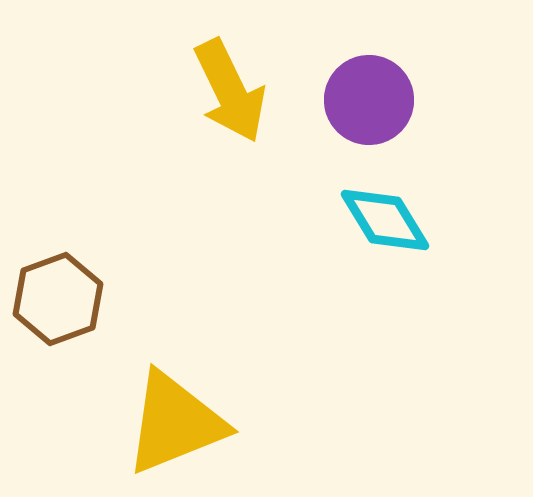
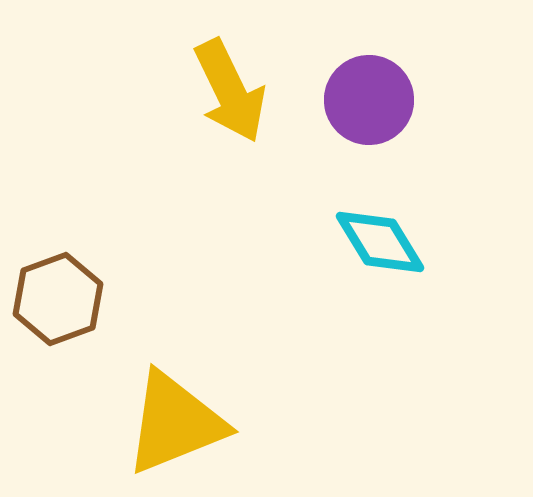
cyan diamond: moved 5 px left, 22 px down
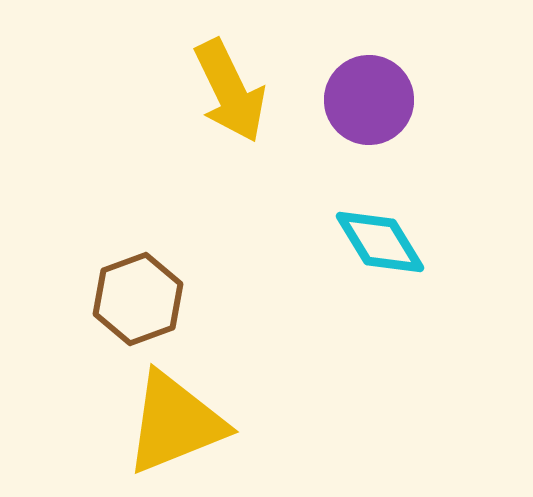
brown hexagon: moved 80 px right
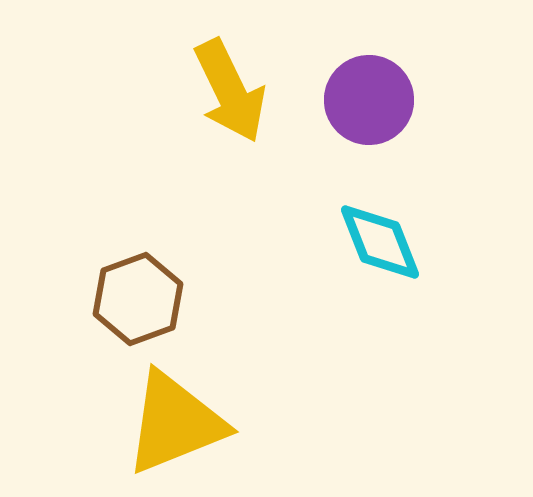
cyan diamond: rotated 10 degrees clockwise
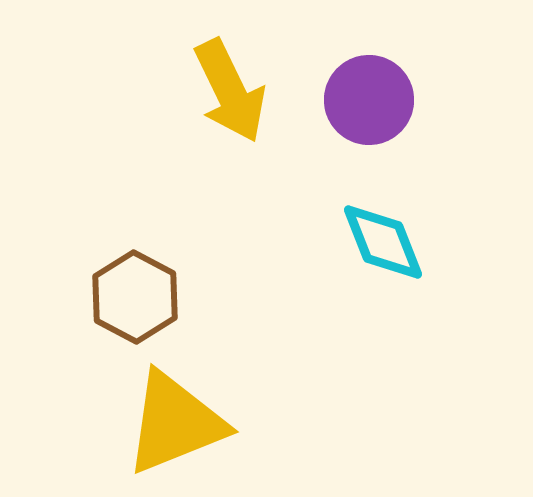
cyan diamond: moved 3 px right
brown hexagon: moved 3 px left, 2 px up; rotated 12 degrees counterclockwise
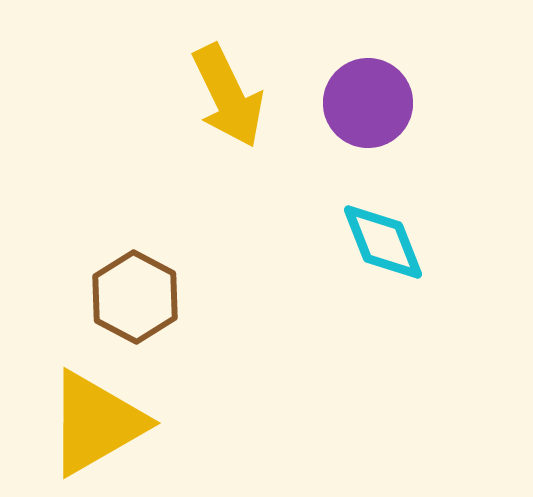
yellow arrow: moved 2 px left, 5 px down
purple circle: moved 1 px left, 3 px down
yellow triangle: moved 79 px left; rotated 8 degrees counterclockwise
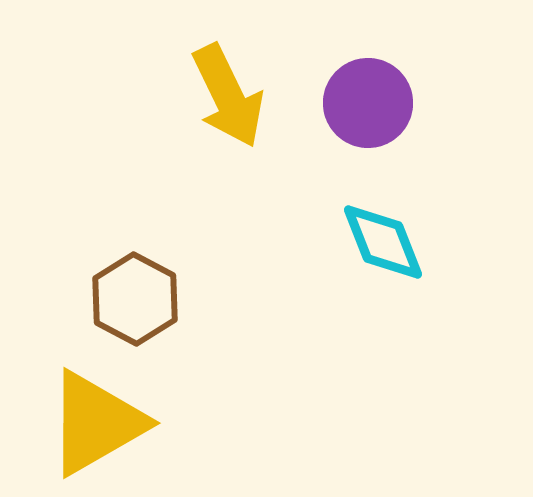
brown hexagon: moved 2 px down
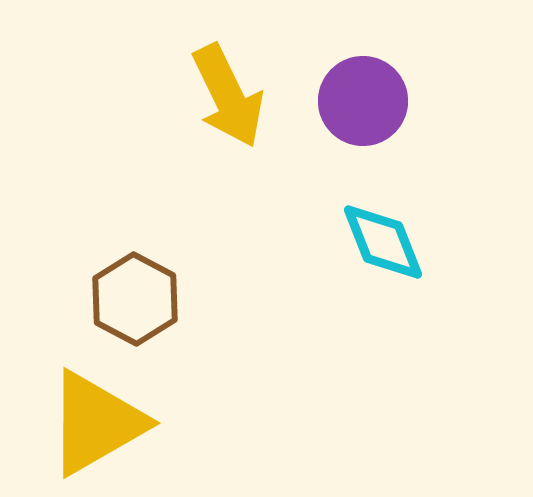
purple circle: moved 5 px left, 2 px up
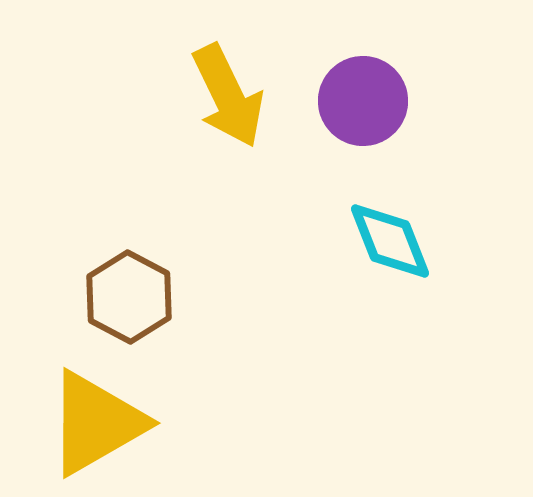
cyan diamond: moved 7 px right, 1 px up
brown hexagon: moved 6 px left, 2 px up
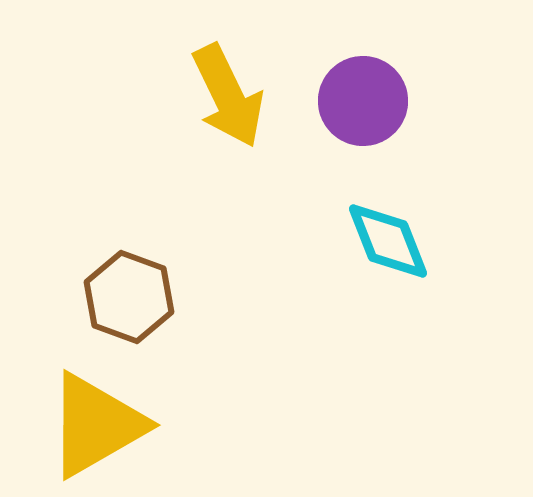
cyan diamond: moved 2 px left
brown hexagon: rotated 8 degrees counterclockwise
yellow triangle: moved 2 px down
